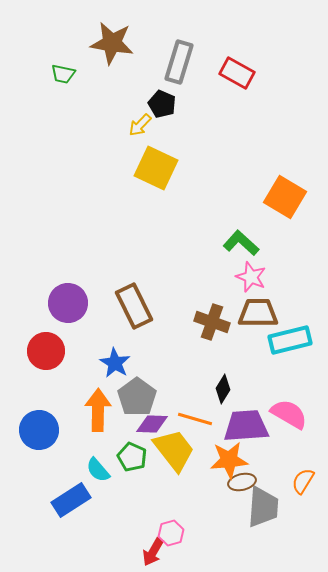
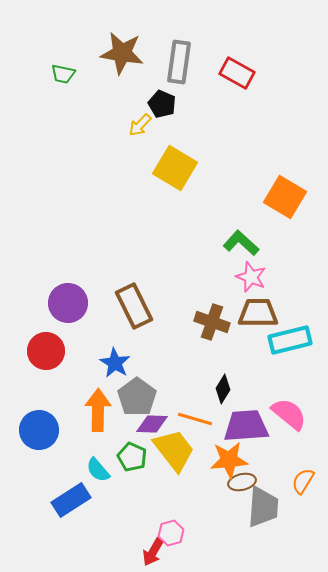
brown star: moved 10 px right, 10 px down
gray rectangle: rotated 9 degrees counterclockwise
yellow square: moved 19 px right; rotated 6 degrees clockwise
pink semicircle: rotated 9 degrees clockwise
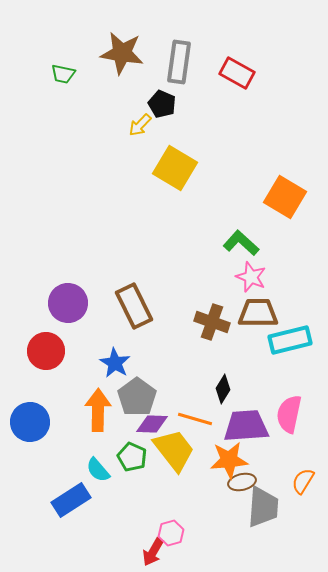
pink semicircle: rotated 117 degrees counterclockwise
blue circle: moved 9 px left, 8 px up
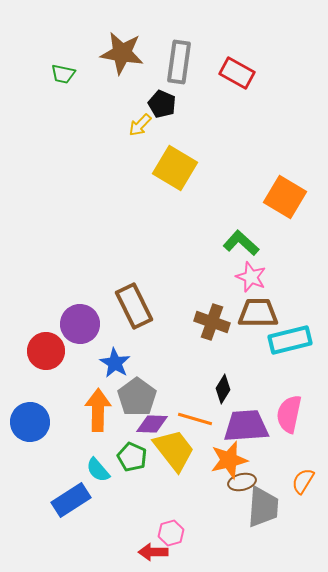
purple circle: moved 12 px right, 21 px down
orange star: rotated 9 degrees counterclockwise
red arrow: rotated 60 degrees clockwise
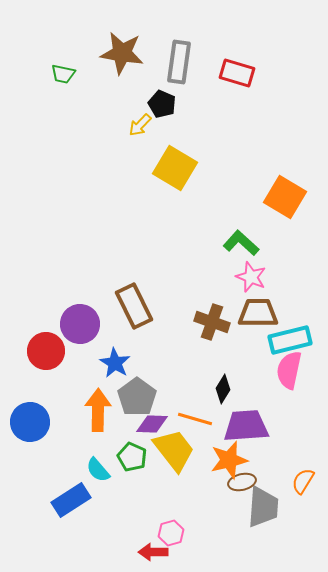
red rectangle: rotated 12 degrees counterclockwise
pink semicircle: moved 44 px up
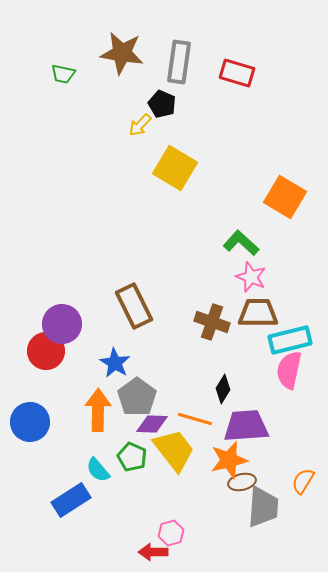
purple circle: moved 18 px left
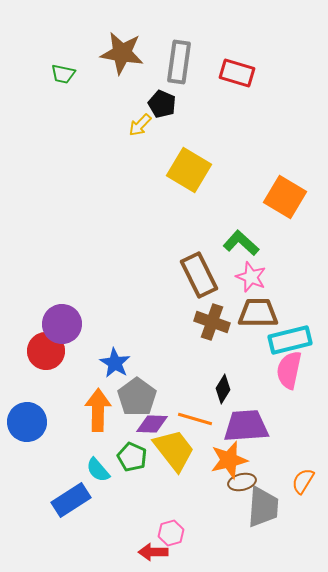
yellow square: moved 14 px right, 2 px down
brown rectangle: moved 65 px right, 31 px up
blue circle: moved 3 px left
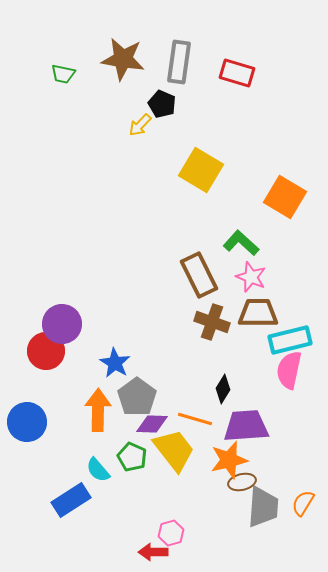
brown star: moved 1 px right, 6 px down
yellow square: moved 12 px right
orange semicircle: moved 22 px down
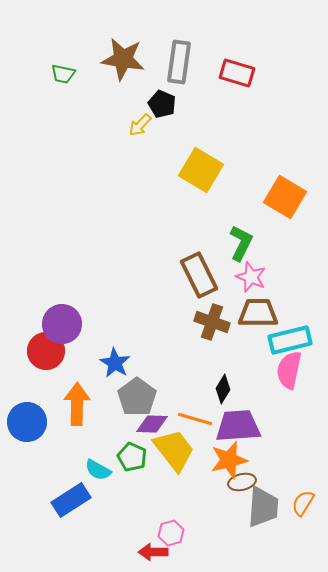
green L-shape: rotated 75 degrees clockwise
orange arrow: moved 21 px left, 6 px up
purple trapezoid: moved 8 px left
cyan semicircle: rotated 20 degrees counterclockwise
